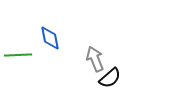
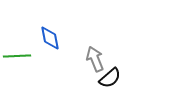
green line: moved 1 px left, 1 px down
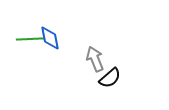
green line: moved 13 px right, 17 px up
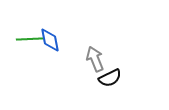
blue diamond: moved 2 px down
black semicircle: rotated 15 degrees clockwise
